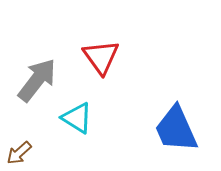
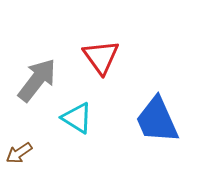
blue trapezoid: moved 19 px left, 9 px up
brown arrow: rotated 8 degrees clockwise
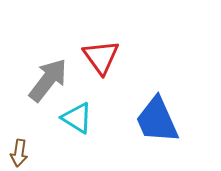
gray arrow: moved 11 px right
brown arrow: rotated 48 degrees counterclockwise
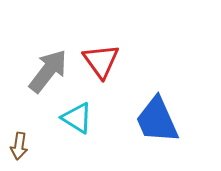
red triangle: moved 4 px down
gray arrow: moved 9 px up
brown arrow: moved 7 px up
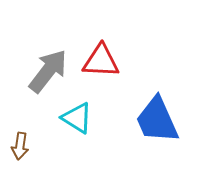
red triangle: rotated 51 degrees counterclockwise
brown arrow: moved 1 px right
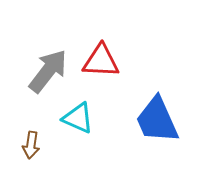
cyan triangle: moved 1 px right; rotated 8 degrees counterclockwise
brown arrow: moved 11 px right, 1 px up
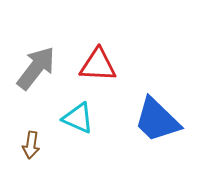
red triangle: moved 3 px left, 4 px down
gray arrow: moved 12 px left, 3 px up
blue trapezoid: rotated 22 degrees counterclockwise
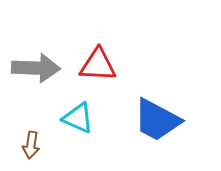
gray arrow: rotated 54 degrees clockwise
blue trapezoid: rotated 16 degrees counterclockwise
